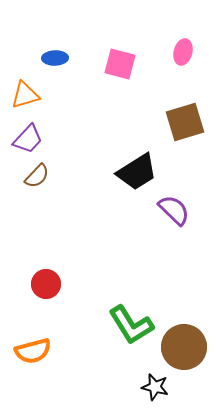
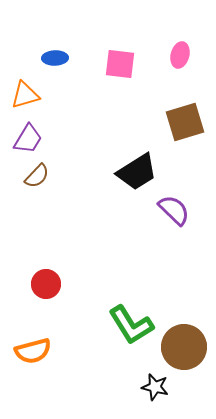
pink ellipse: moved 3 px left, 3 px down
pink square: rotated 8 degrees counterclockwise
purple trapezoid: rotated 12 degrees counterclockwise
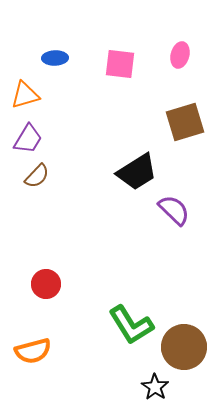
black star: rotated 20 degrees clockwise
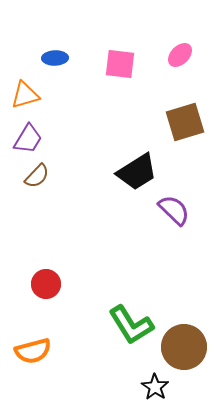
pink ellipse: rotated 30 degrees clockwise
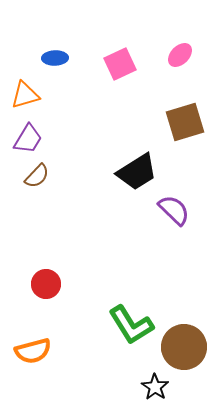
pink square: rotated 32 degrees counterclockwise
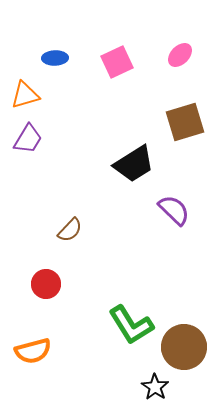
pink square: moved 3 px left, 2 px up
black trapezoid: moved 3 px left, 8 px up
brown semicircle: moved 33 px right, 54 px down
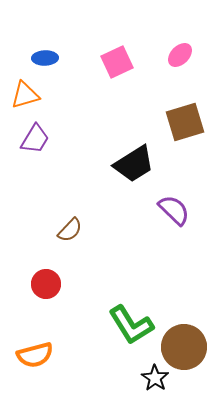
blue ellipse: moved 10 px left
purple trapezoid: moved 7 px right
orange semicircle: moved 2 px right, 4 px down
black star: moved 9 px up
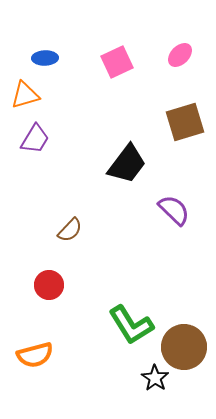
black trapezoid: moved 7 px left; rotated 21 degrees counterclockwise
red circle: moved 3 px right, 1 px down
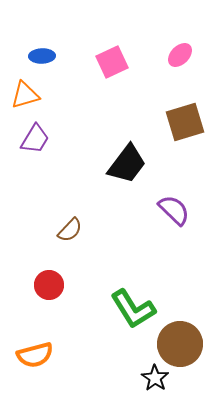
blue ellipse: moved 3 px left, 2 px up
pink square: moved 5 px left
green L-shape: moved 2 px right, 16 px up
brown circle: moved 4 px left, 3 px up
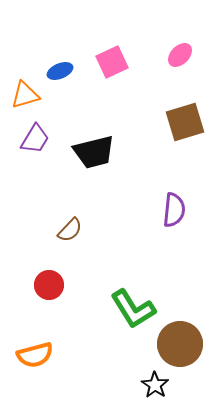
blue ellipse: moved 18 px right, 15 px down; rotated 20 degrees counterclockwise
black trapezoid: moved 33 px left, 12 px up; rotated 39 degrees clockwise
purple semicircle: rotated 52 degrees clockwise
black star: moved 7 px down
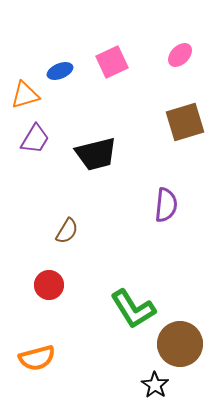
black trapezoid: moved 2 px right, 2 px down
purple semicircle: moved 8 px left, 5 px up
brown semicircle: moved 3 px left, 1 px down; rotated 12 degrees counterclockwise
orange semicircle: moved 2 px right, 3 px down
